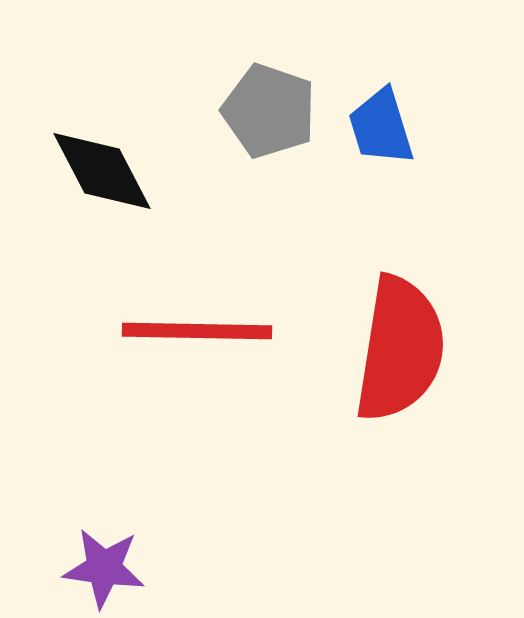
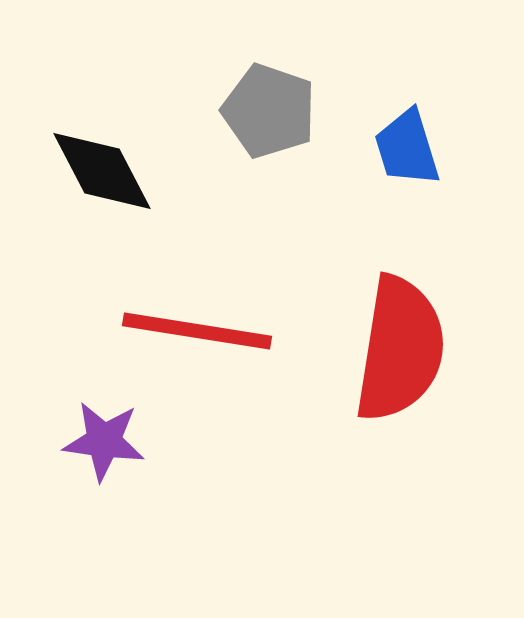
blue trapezoid: moved 26 px right, 21 px down
red line: rotated 8 degrees clockwise
purple star: moved 127 px up
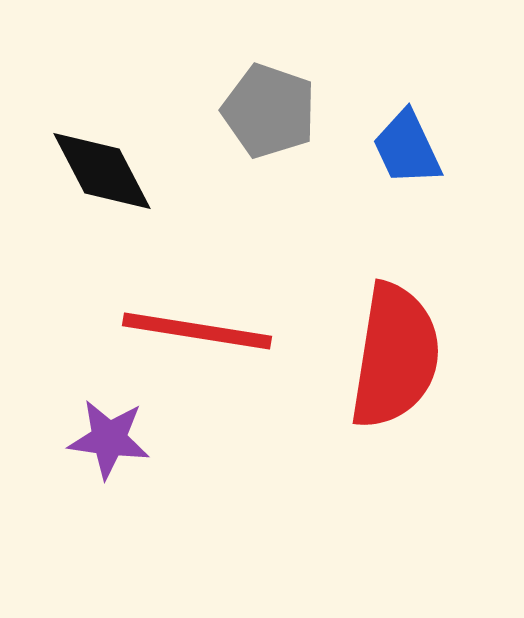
blue trapezoid: rotated 8 degrees counterclockwise
red semicircle: moved 5 px left, 7 px down
purple star: moved 5 px right, 2 px up
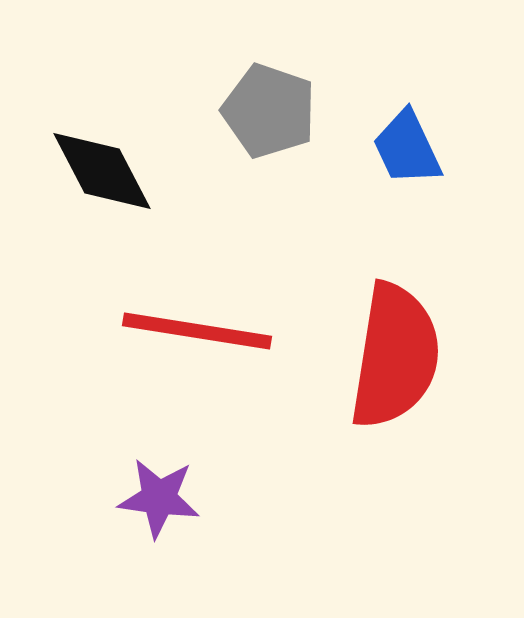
purple star: moved 50 px right, 59 px down
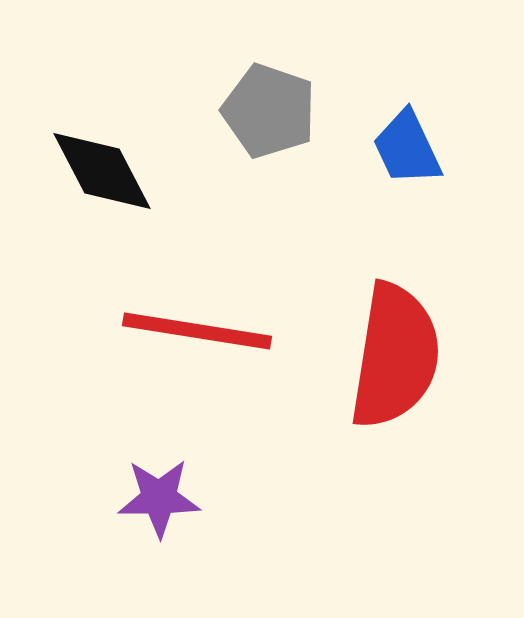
purple star: rotated 8 degrees counterclockwise
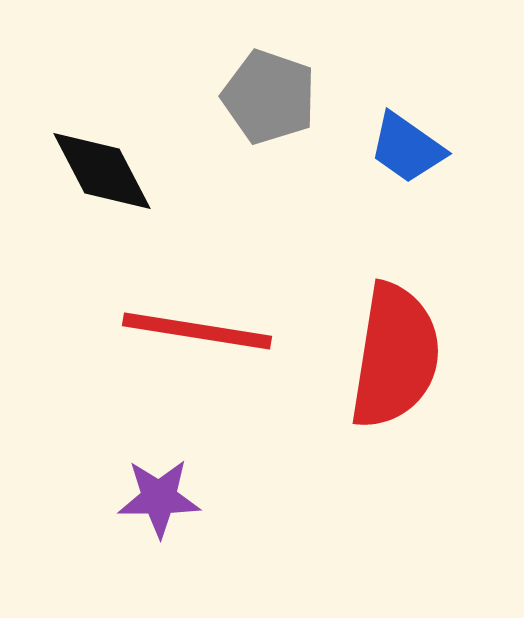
gray pentagon: moved 14 px up
blue trapezoid: rotated 30 degrees counterclockwise
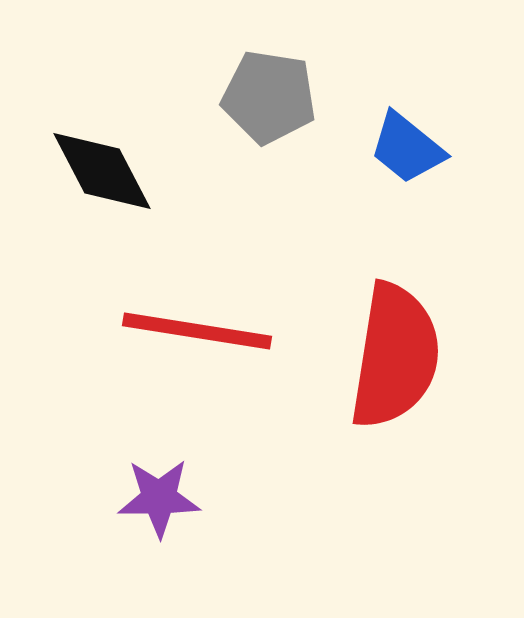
gray pentagon: rotated 10 degrees counterclockwise
blue trapezoid: rotated 4 degrees clockwise
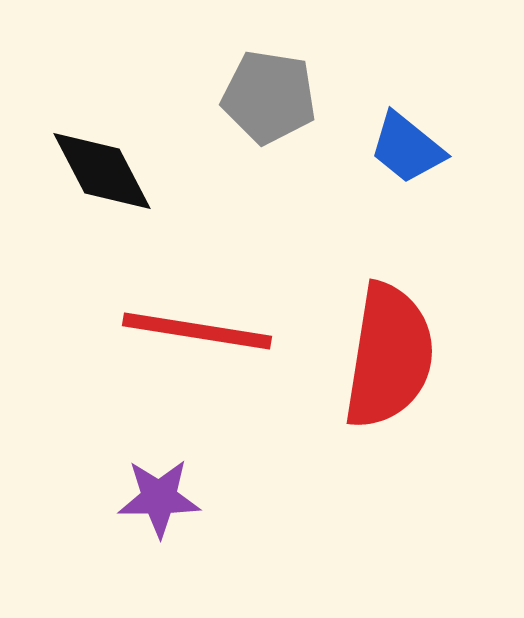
red semicircle: moved 6 px left
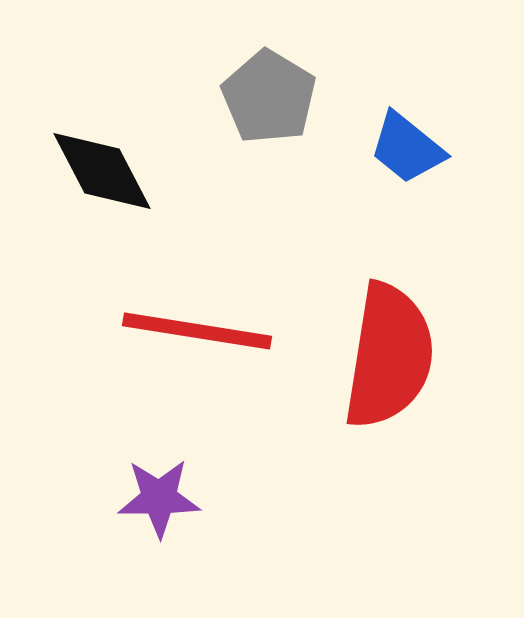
gray pentagon: rotated 22 degrees clockwise
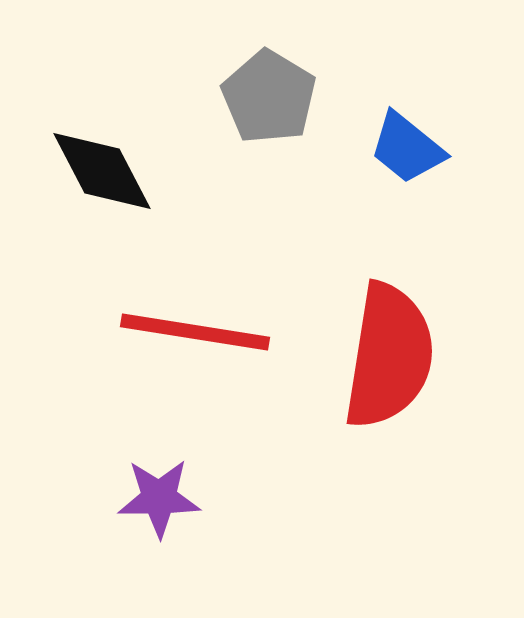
red line: moved 2 px left, 1 px down
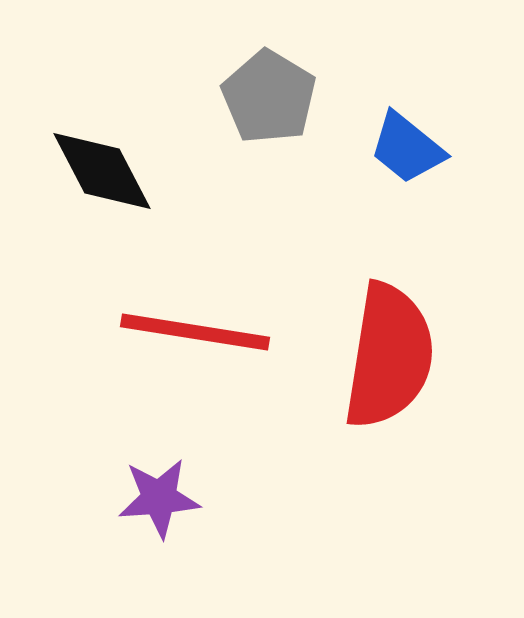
purple star: rotated 4 degrees counterclockwise
